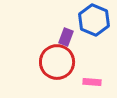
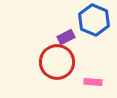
purple rectangle: rotated 42 degrees clockwise
pink rectangle: moved 1 px right
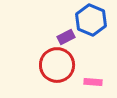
blue hexagon: moved 3 px left
red circle: moved 3 px down
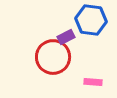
blue hexagon: rotated 16 degrees counterclockwise
red circle: moved 4 px left, 8 px up
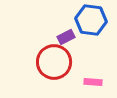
red circle: moved 1 px right, 5 px down
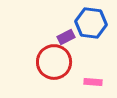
blue hexagon: moved 3 px down
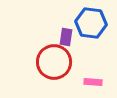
purple rectangle: rotated 54 degrees counterclockwise
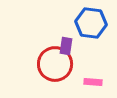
purple rectangle: moved 9 px down
red circle: moved 1 px right, 2 px down
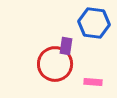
blue hexagon: moved 3 px right
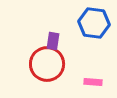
purple rectangle: moved 13 px left, 5 px up
red circle: moved 8 px left
